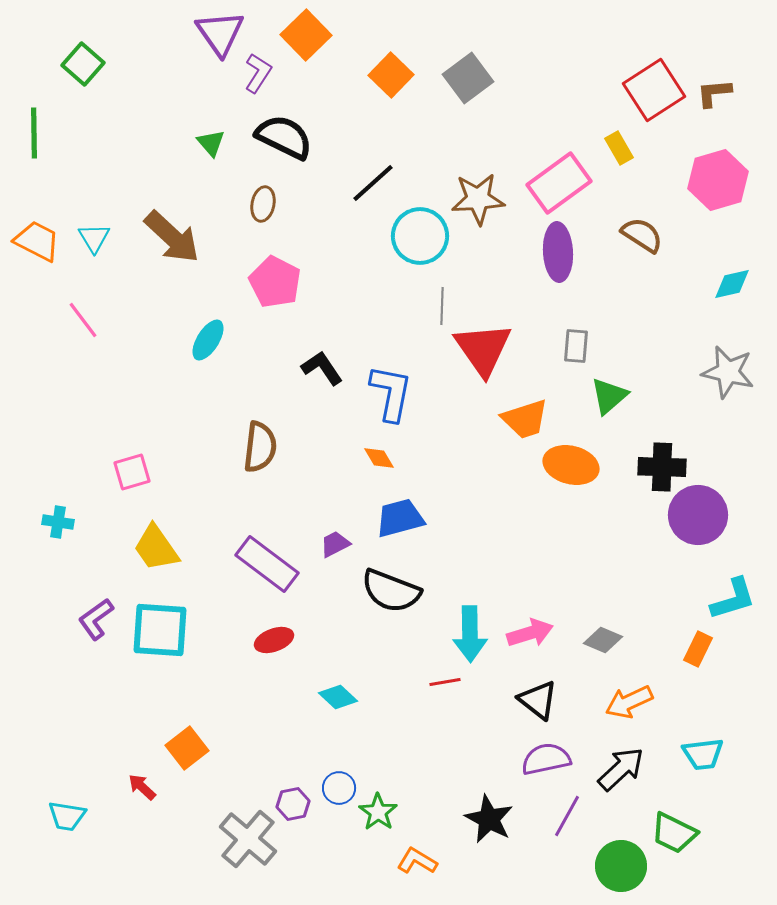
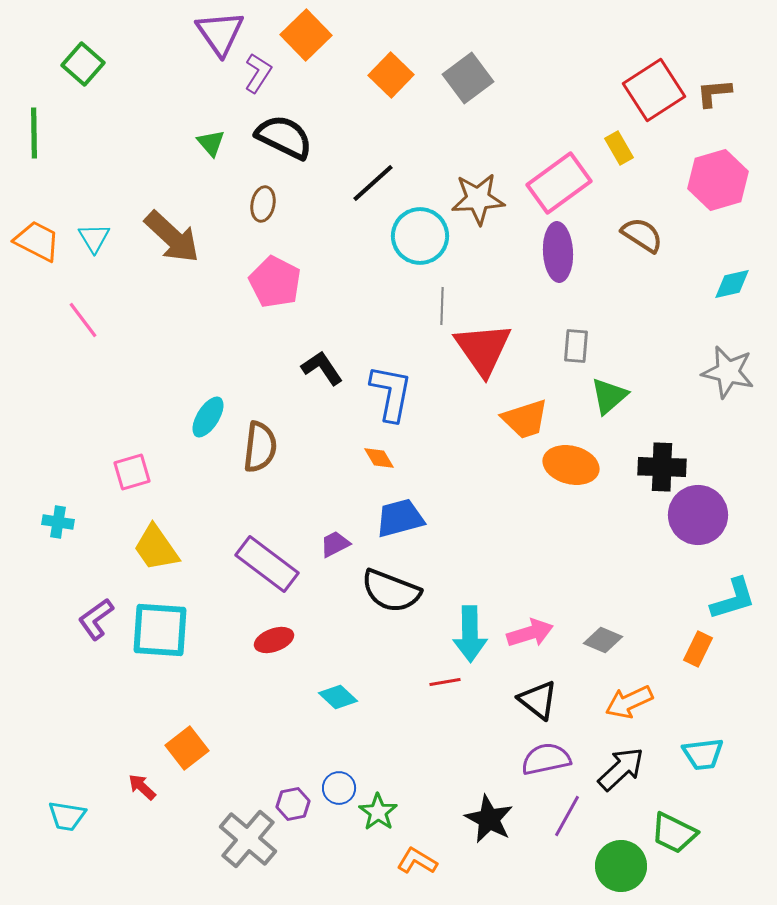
cyan ellipse at (208, 340): moved 77 px down
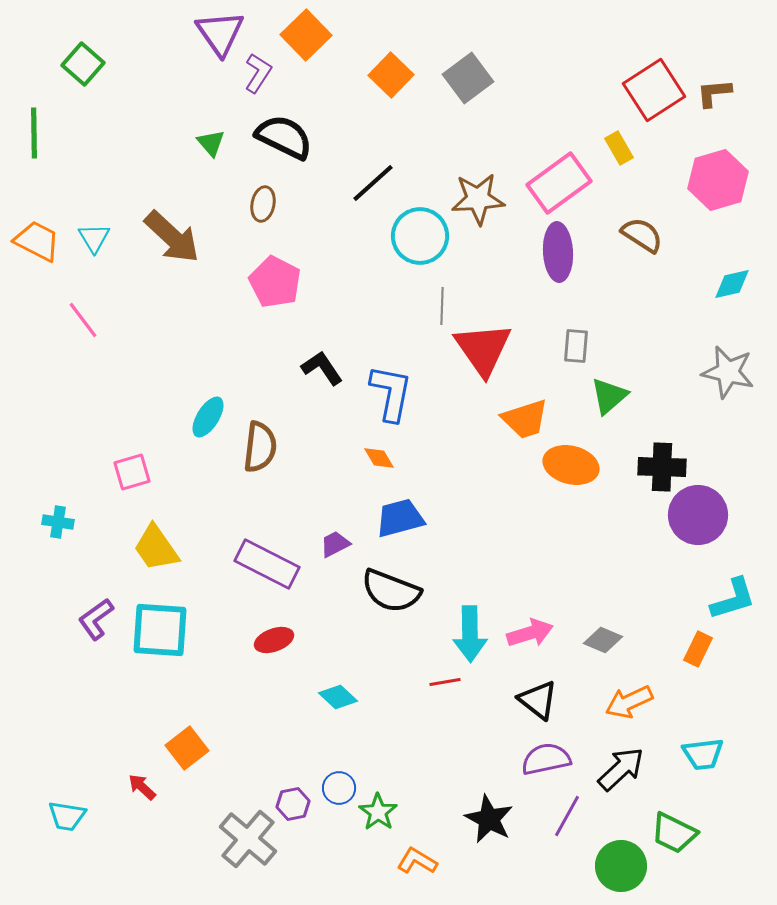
purple rectangle at (267, 564): rotated 10 degrees counterclockwise
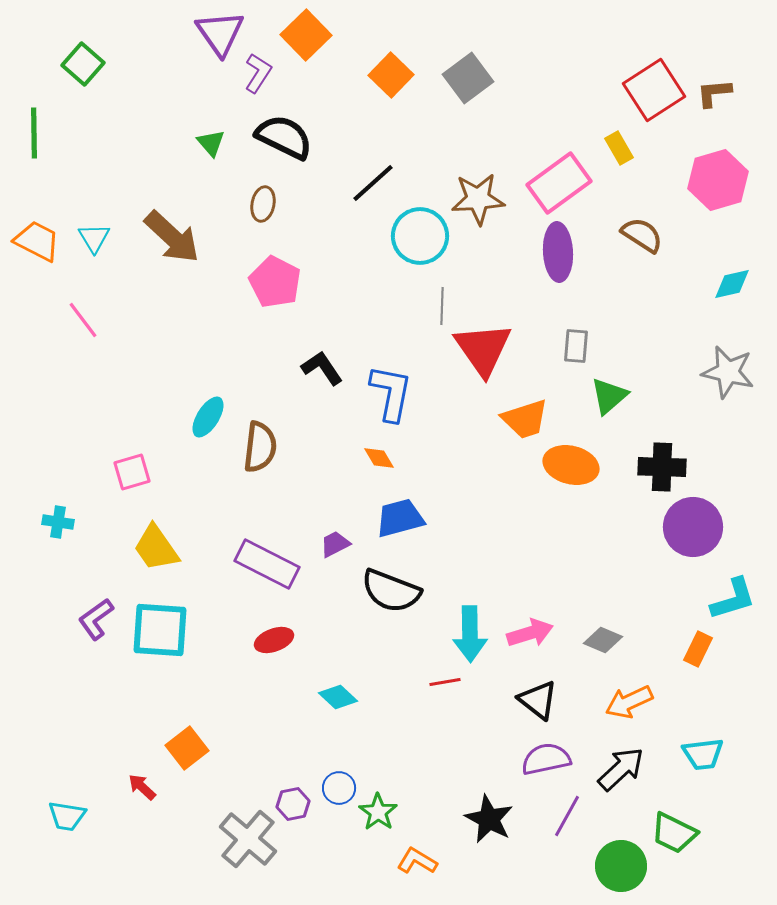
purple circle at (698, 515): moved 5 px left, 12 px down
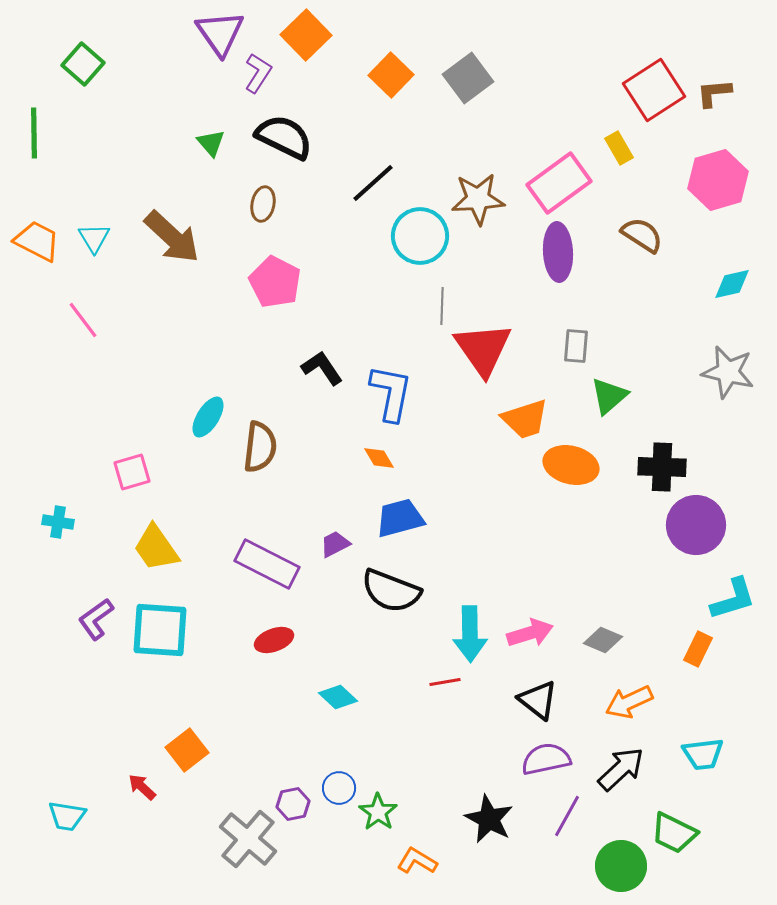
purple circle at (693, 527): moved 3 px right, 2 px up
orange square at (187, 748): moved 2 px down
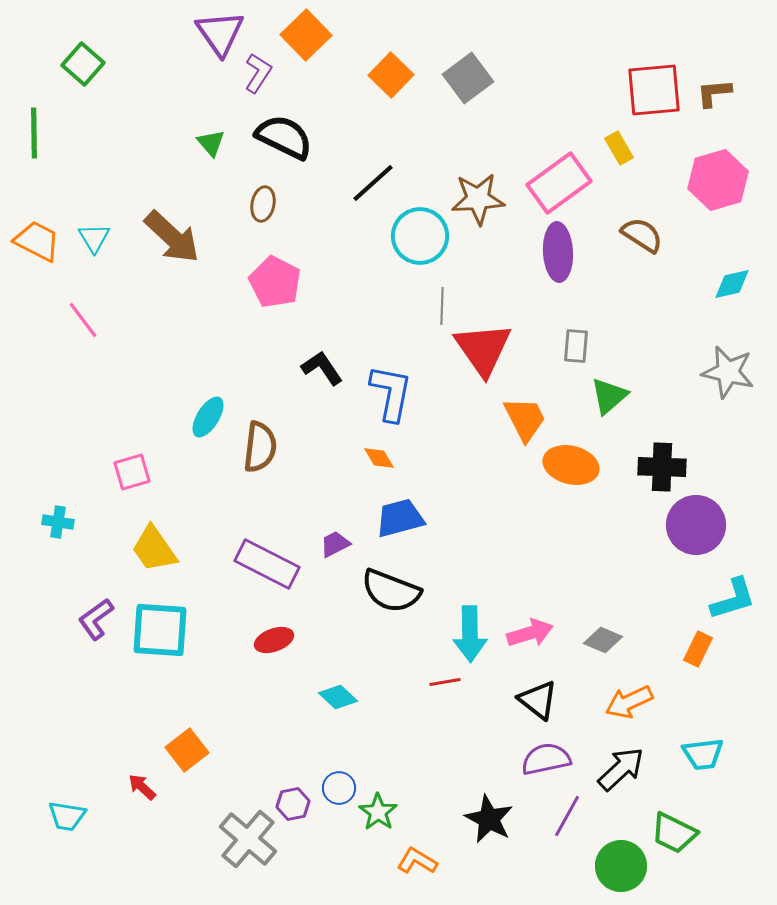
red square at (654, 90): rotated 28 degrees clockwise
orange trapezoid at (525, 419): rotated 99 degrees counterclockwise
yellow trapezoid at (156, 548): moved 2 px left, 1 px down
